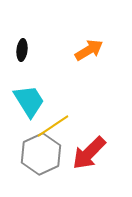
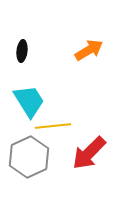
black ellipse: moved 1 px down
yellow line: rotated 28 degrees clockwise
gray hexagon: moved 12 px left, 3 px down
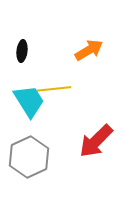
yellow line: moved 37 px up
red arrow: moved 7 px right, 12 px up
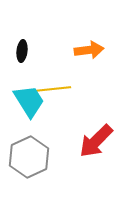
orange arrow: rotated 24 degrees clockwise
